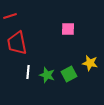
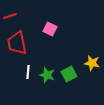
pink square: moved 18 px left; rotated 24 degrees clockwise
yellow star: moved 2 px right
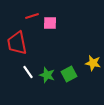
red line: moved 22 px right
pink square: moved 6 px up; rotated 24 degrees counterclockwise
yellow star: moved 1 px right
white line: rotated 40 degrees counterclockwise
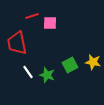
yellow star: moved 1 px up
green square: moved 1 px right, 9 px up
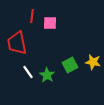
red line: rotated 64 degrees counterclockwise
green star: rotated 14 degrees clockwise
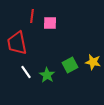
white line: moved 2 px left
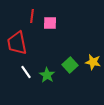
green square: rotated 14 degrees counterclockwise
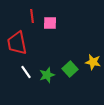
red line: rotated 16 degrees counterclockwise
green square: moved 4 px down
green star: rotated 21 degrees clockwise
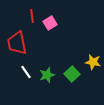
pink square: rotated 32 degrees counterclockwise
green square: moved 2 px right, 5 px down
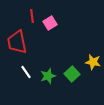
red trapezoid: moved 1 px up
green star: moved 1 px right, 1 px down
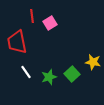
green star: moved 1 px right, 1 px down
